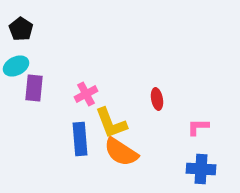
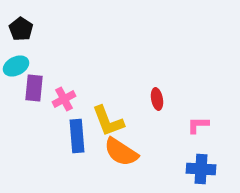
pink cross: moved 22 px left, 5 px down
yellow L-shape: moved 3 px left, 2 px up
pink L-shape: moved 2 px up
blue rectangle: moved 3 px left, 3 px up
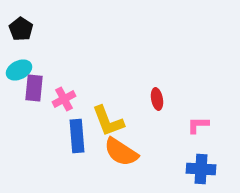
cyan ellipse: moved 3 px right, 4 px down
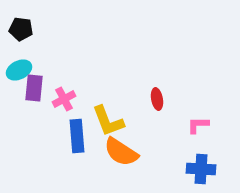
black pentagon: rotated 25 degrees counterclockwise
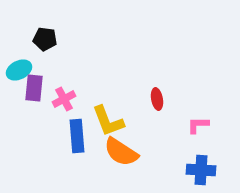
black pentagon: moved 24 px right, 10 px down
blue cross: moved 1 px down
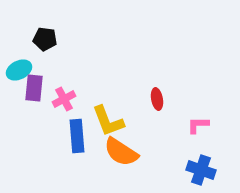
blue cross: rotated 16 degrees clockwise
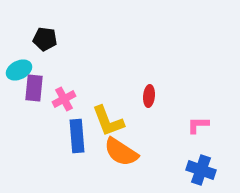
red ellipse: moved 8 px left, 3 px up; rotated 15 degrees clockwise
